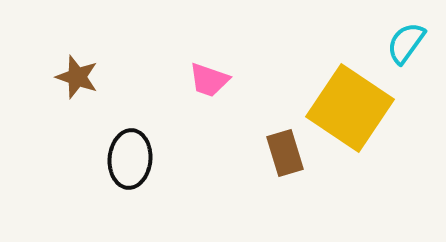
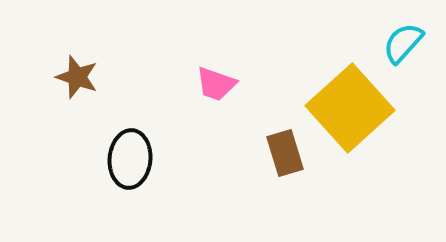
cyan semicircle: moved 3 px left; rotated 6 degrees clockwise
pink trapezoid: moved 7 px right, 4 px down
yellow square: rotated 14 degrees clockwise
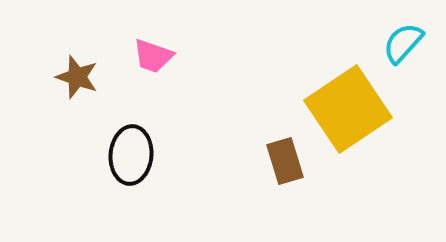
pink trapezoid: moved 63 px left, 28 px up
yellow square: moved 2 px left, 1 px down; rotated 8 degrees clockwise
brown rectangle: moved 8 px down
black ellipse: moved 1 px right, 4 px up
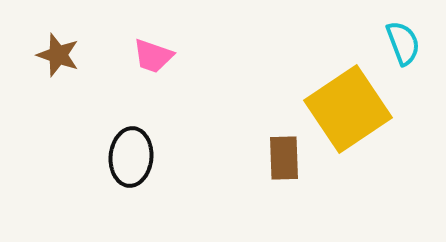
cyan semicircle: rotated 117 degrees clockwise
brown star: moved 19 px left, 22 px up
black ellipse: moved 2 px down
brown rectangle: moved 1 px left, 3 px up; rotated 15 degrees clockwise
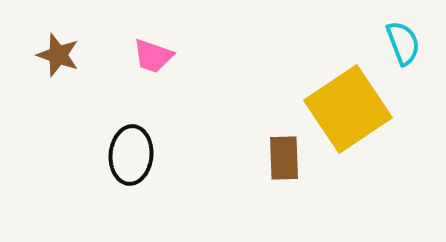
black ellipse: moved 2 px up
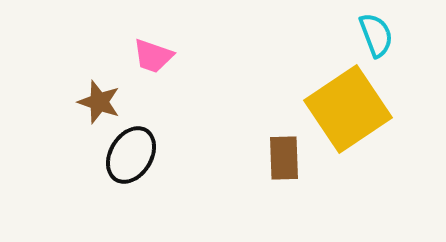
cyan semicircle: moved 27 px left, 8 px up
brown star: moved 41 px right, 47 px down
black ellipse: rotated 26 degrees clockwise
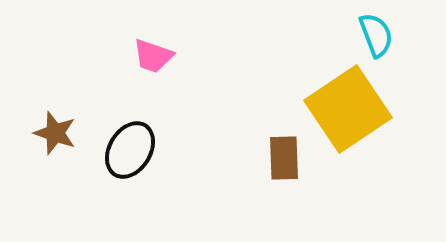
brown star: moved 44 px left, 31 px down
black ellipse: moved 1 px left, 5 px up
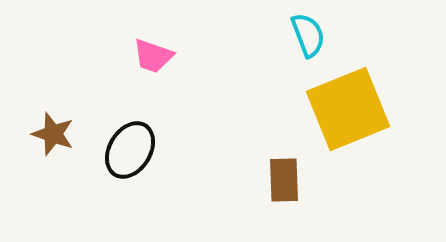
cyan semicircle: moved 68 px left
yellow square: rotated 12 degrees clockwise
brown star: moved 2 px left, 1 px down
brown rectangle: moved 22 px down
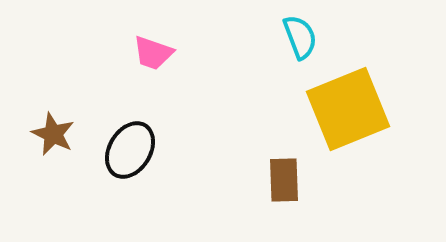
cyan semicircle: moved 8 px left, 2 px down
pink trapezoid: moved 3 px up
brown star: rotated 6 degrees clockwise
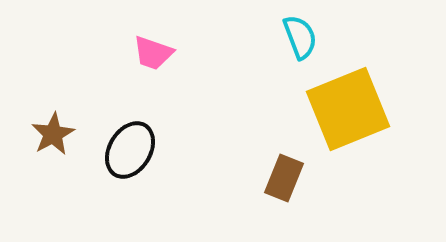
brown star: rotated 18 degrees clockwise
brown rectangle: moved 2 px up; rotated 24 degrees clockwise
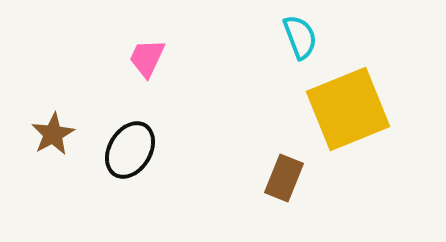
pink trapezoid: moved 6 px left, 5 px down; rotated 96 degrees clockwise
